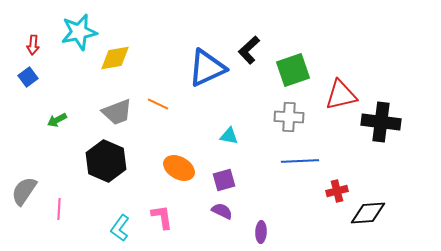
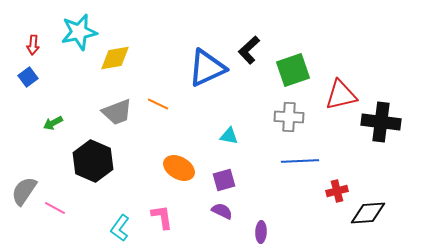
green arrow: moved 4 px left, 3 px down
black hexagon: moved 13 px left
pink line: moved 4 px left, 1 px up; rotated 65 degrees counterclockwise
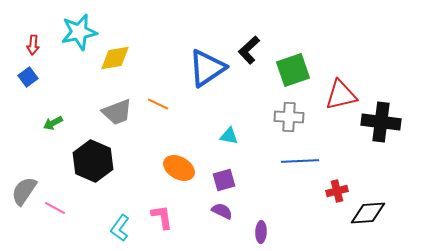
blue triangle: rotated 9 degrees counterclockwise
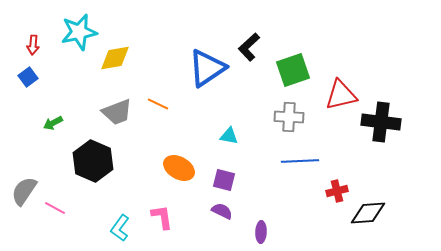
black L-shape: moved 3 px up
purple square: rotated 30 degrees clockwise
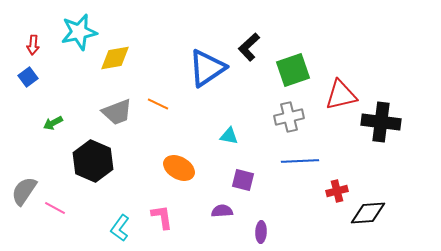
gray cross: rotated 16 degrees counterclockwise
purple square: moved 19 px right
purple semicircle: rotated 30 degrees counterclockwise
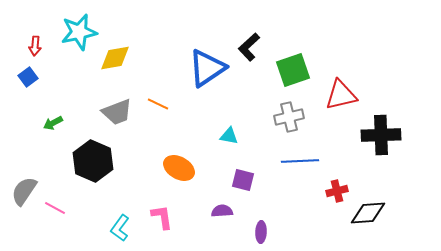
red arrow: moved 2 px right, 1 px down
black cross: moved 13 px down; rotated 9 degrees counterclockwise
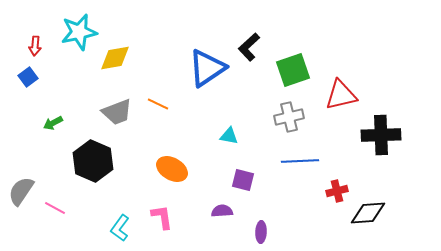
orange ellipse: moved 7 px left, 1 px down
gray semicircle: moved 3 px left
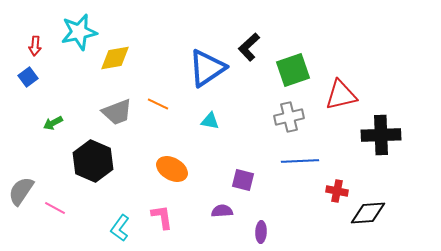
cyan triangle: moved 19 px left, 15 px up
red cross: rotated 25 degrees clockwise
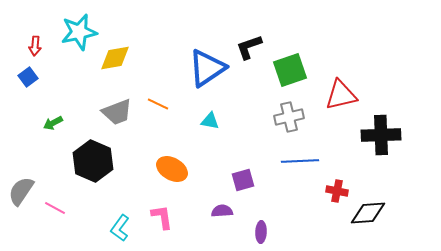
black L-shape: rotated 24 degrees clockwise
green square: moved 3 px left
purple square: rotated 30 degrees counterclockwise
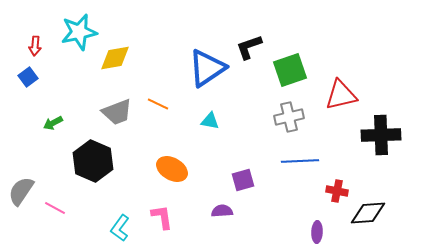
purple ellipse: moved 56 px right
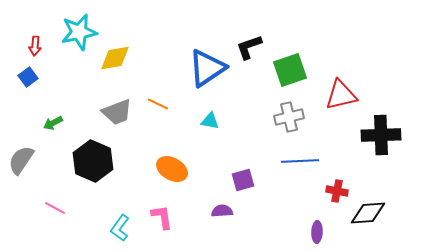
gray semicircle: moved 31 px up
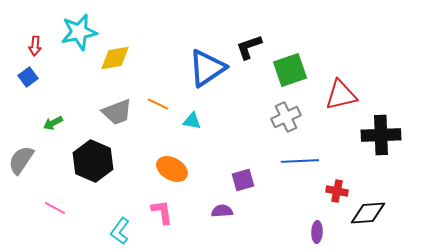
gray cross: moved 3 px left; rotated 12 degrees counterclockwise
cyan triangle: moved 18 px left
pink L-shape: moved 5 px up
cyan L-shape: moved 3 px down
